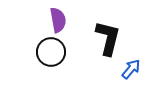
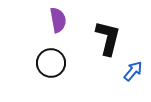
black circle: moved 11 px down
blue arrow: moved 2 px right, 2 px down
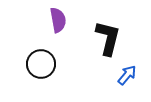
black circle: moved 10 px left, 1 px down
blue arrow: moved 6 px left, 4 px down
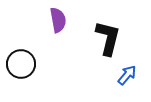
black circle: moved 20 px left
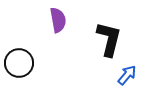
black L-shape: moved 1 px right, 1 px down
black circle: moved 2 px left, 1 px up
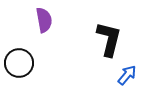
purple semicircle: moved 14 px left
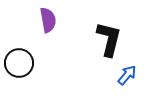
purple semicircle: moved 4 px right
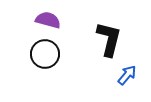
purple semicircle: rotated 65 degrees counterclockwise
black circle: moved 26 px right, 9 px up
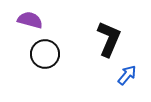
purple semicircle: moved 18 px left
black L-shape: rotated 9 degrees clockwise
